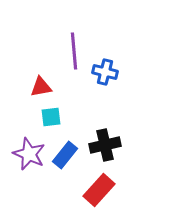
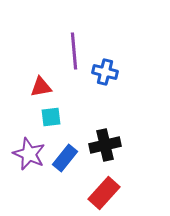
blue rectangle: moved 3 px down
red rectangle: moved 5 px right, 3 px down
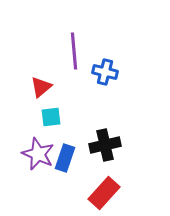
red triangle: rotated 30 degrees counterclockwise
purple star: moved 9 px right
blue rectangle: rotated 20 degrees counterclockwise
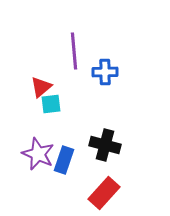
blue cross: rotated 15 degrees counterclockwise
cyan square: moved 13 px up
black cross: rotated 28 degrees clockwise
blue rectangle: moved 1 px left, 2 px down
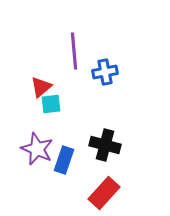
blue cross: rotated 10 degrees counterclockwise
purple star: moved 1 px left, 5 px up
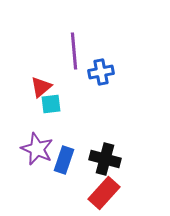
blue cross: moved 4 px left
black cross: moved 14 px down
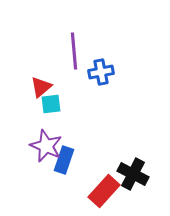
purple star: moved 9 px right, 3 px up
black cross: moved 28 px right, 15 px down; rotated 12 degrees clockwise
red rectangle: moved 2 px up
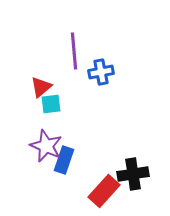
black cross: rotated 36 degrees counterclockwise
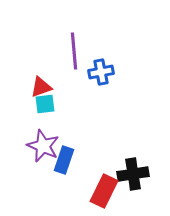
red triangle: rotated 20 degrees clockwise
cyan square: moved 6 px left
purple star: moved 3 px left
red rectangle: rotated 16 degrees counterclockwise
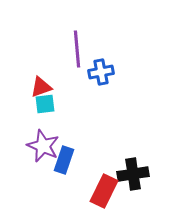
purple line: moved 3 px right, 2 px up
